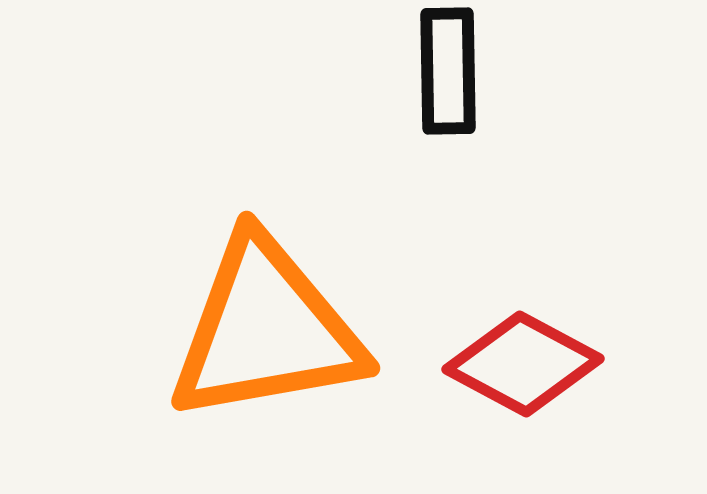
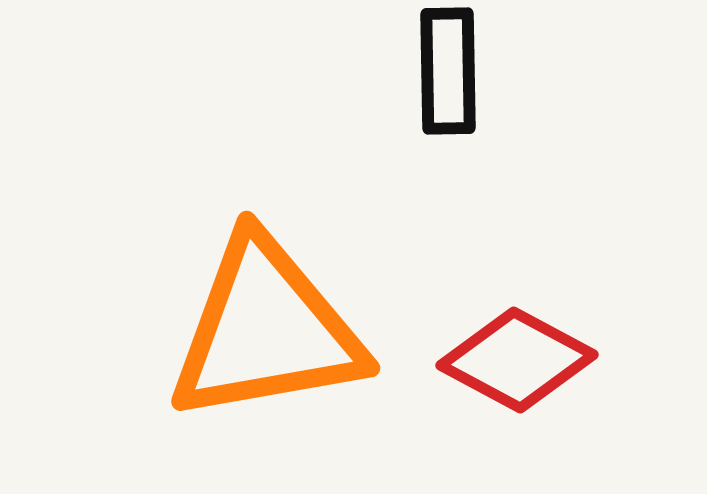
red diamond: moved 6 px left, 4 px up
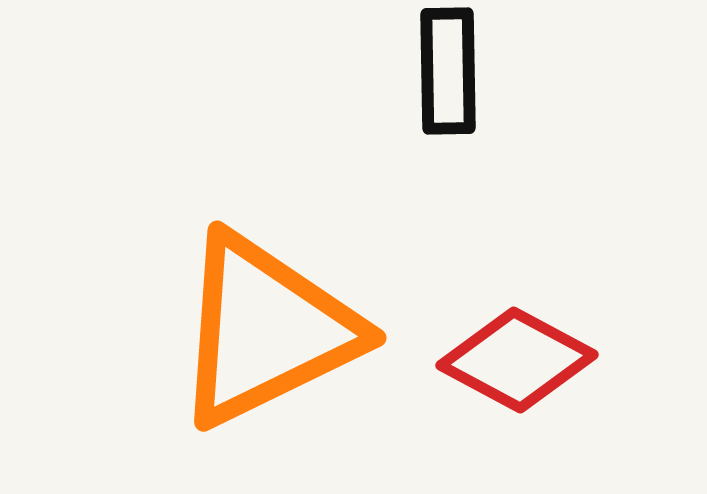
orange triangle: rotated 16 degrees counterclockwise
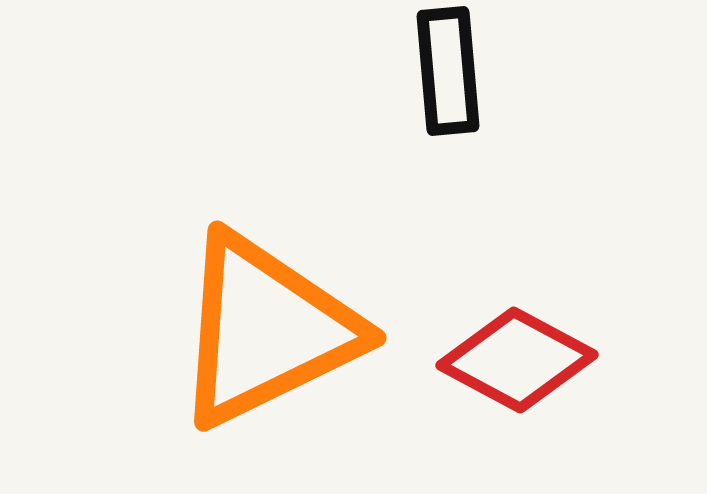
black rectangle: rotated 4 degrees counterclockwise
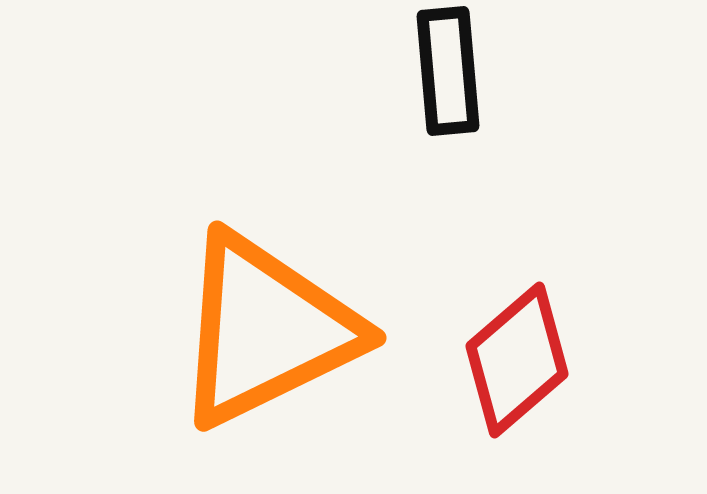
red diamond: rotated 69 degrees counterclockwise
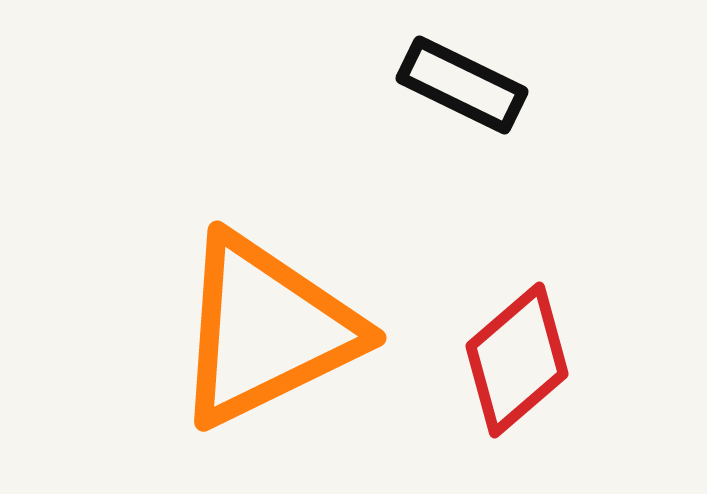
black rectangle: moved 14 px right, 14 px down; rotated 59 degrees counterclockwise
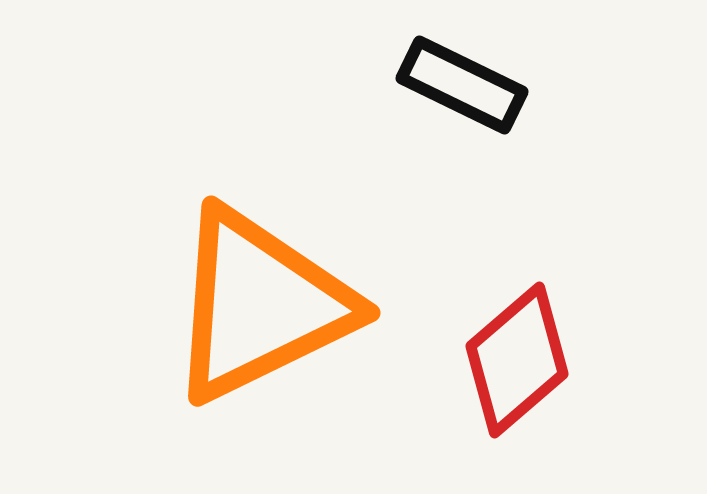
orange triangle: moved 6 px left, 25 px up
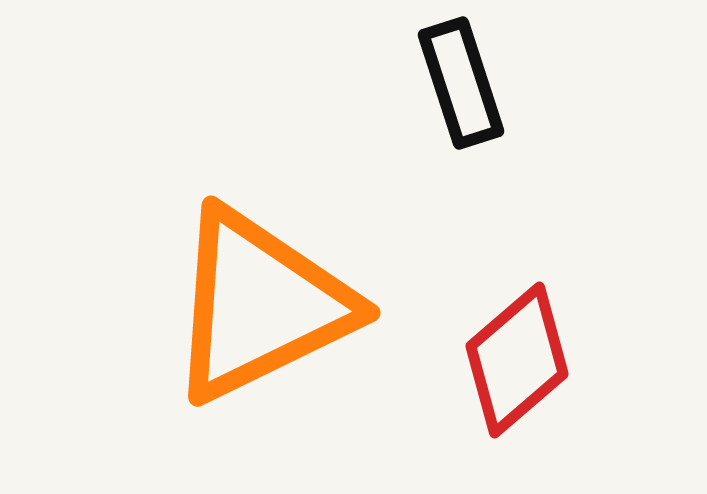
black rectangle: moved 1 px left, 2 px up; rotated 46 degrees clockwise
